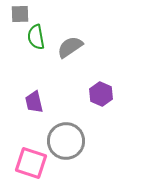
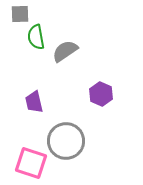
gray semicircle: moved 5 px left, 4 px down
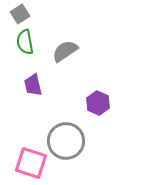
gray square: rotated 30 degrees counterclockwise
green semicircle: moved 11 px left, 5 px down
purple hexagon: moved 3 px left, 9 px down
purple trapezoid: moved 1 px left, 17 px up
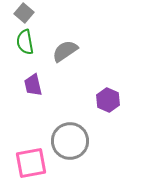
gray square: moved 4 px right, 1 px up; rotated 18 degrees counterclockwise
purple hexagon: moved 10 px right, 3 px up
gray circle: moved 4 px right
pink square: rotated 28 degrees counterclockwise
